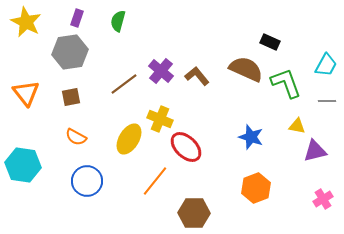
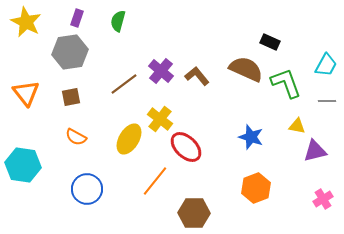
yellow cross: rotated 15 degrees clockwise
blue circle: moved 8 px down
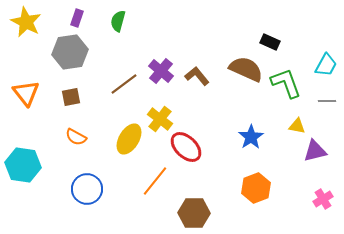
blue star: rotated 20 degrees clockwise
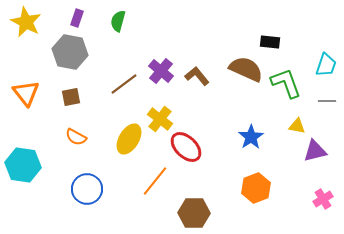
black rectangle: rotated 18 degrees counterclockwise
gray hexagon: rotated 20 degrees clockwise
cyan trapezoid: rotated 10 degrees counterclockwise
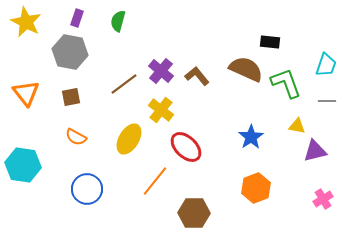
yellow cross: moved 1 px right, 9 px up
